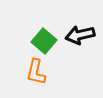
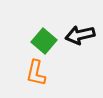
orange L-shape: moved 1 px down
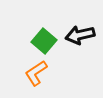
orange L-shape: rotated 44 degrees clockwise
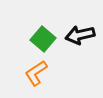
green square: moved 1 px left, 2 px up
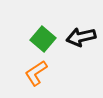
black arrow: moved 1 px right, 2 px down
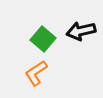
black arrow: moved 6 px up
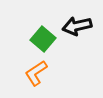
black arrow: moved 4 px left, 5 px up
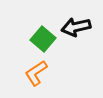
black arrow: moved 1 px left, 1 px down
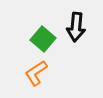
black arrow: rotated 72 degrees counterclockwise
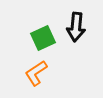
green square: moved 1 px up; rotated 25 degrees clockwise
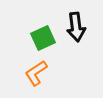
black arrow: rotated 12 degrees counterclockwise
